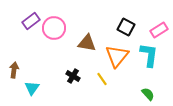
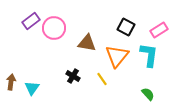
brown arrow: moved 3 px left, 12 px down
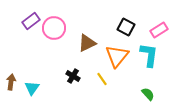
brown triangle: rotated 36 degrees counterclockwise
